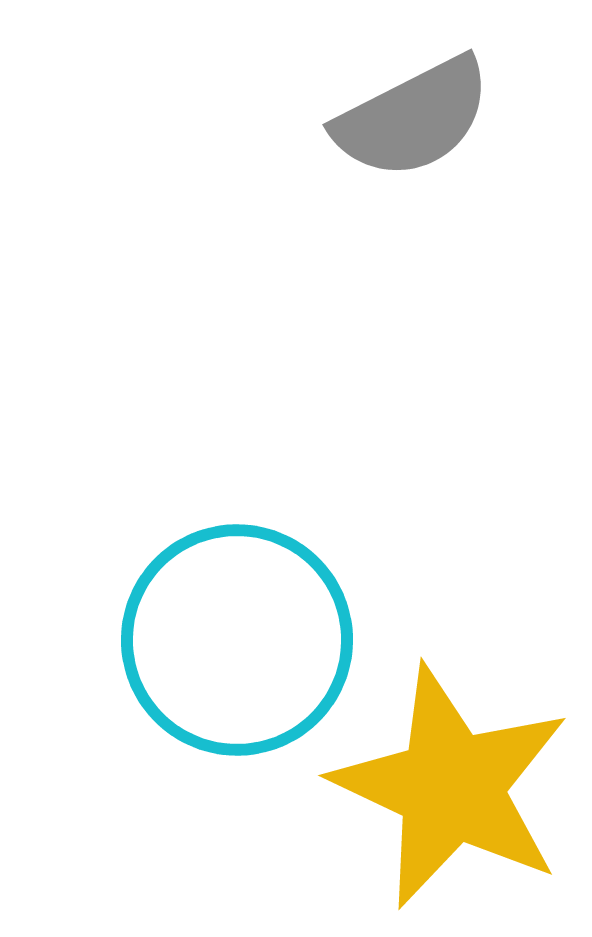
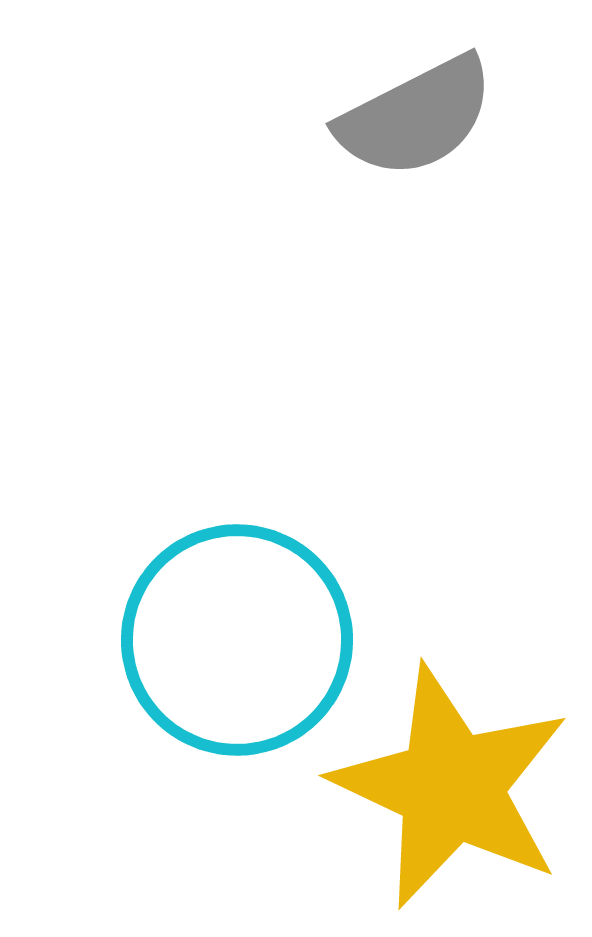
gray semicircle: moved 3 px right, 1 px up
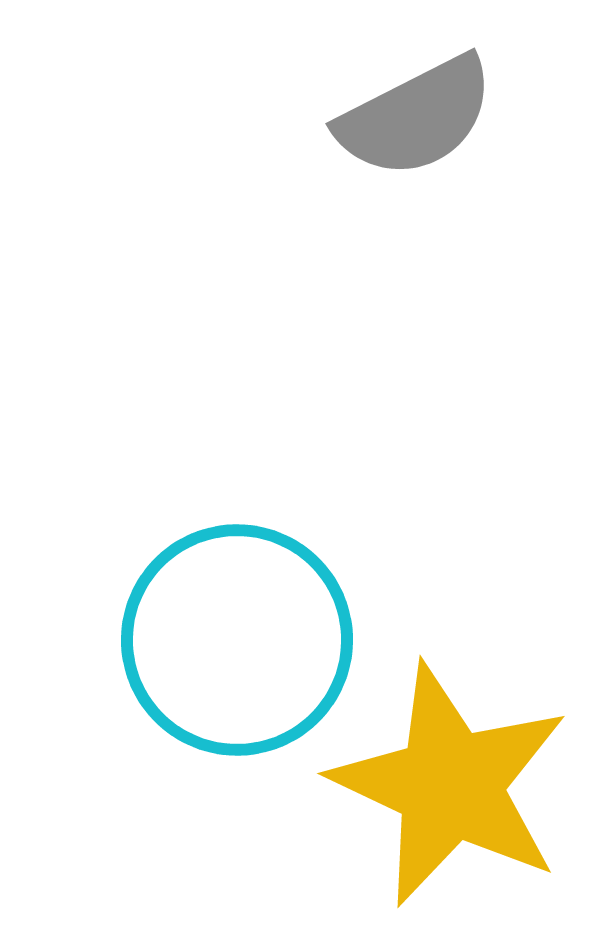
yellow star: moved 1 px left, 2 px up
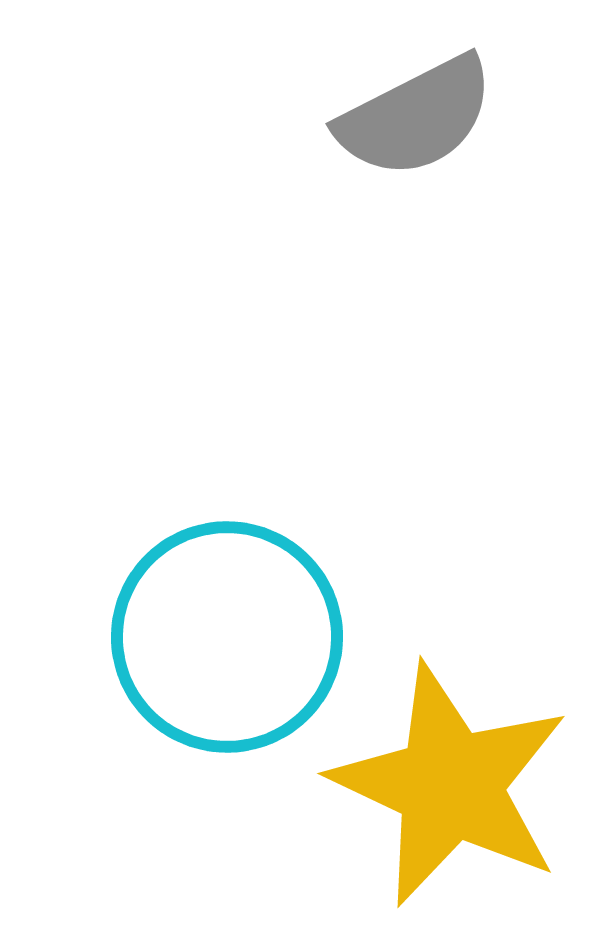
cyan circle: moved 10 px left, 3 px up
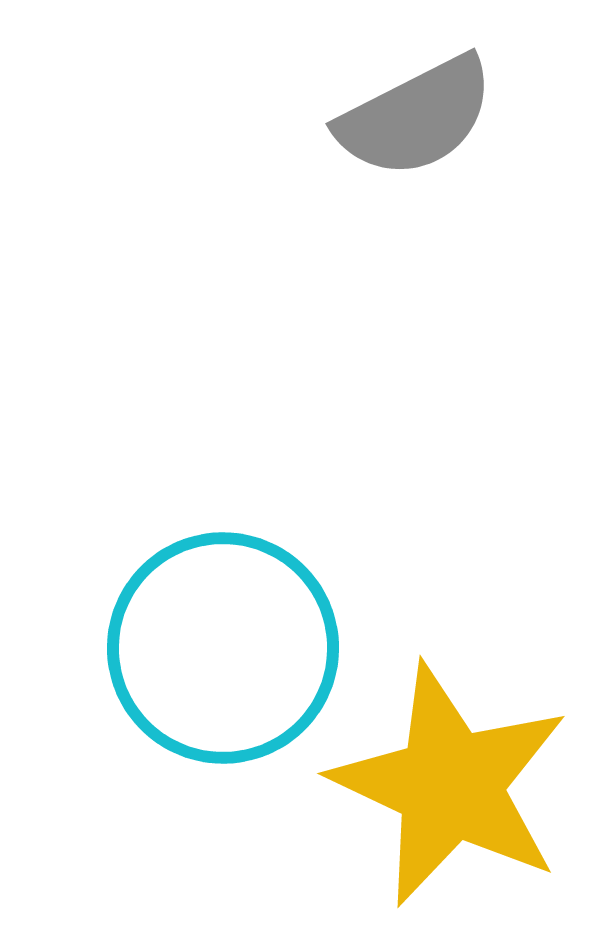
cyan circle: moved 4 px left, 11 px down
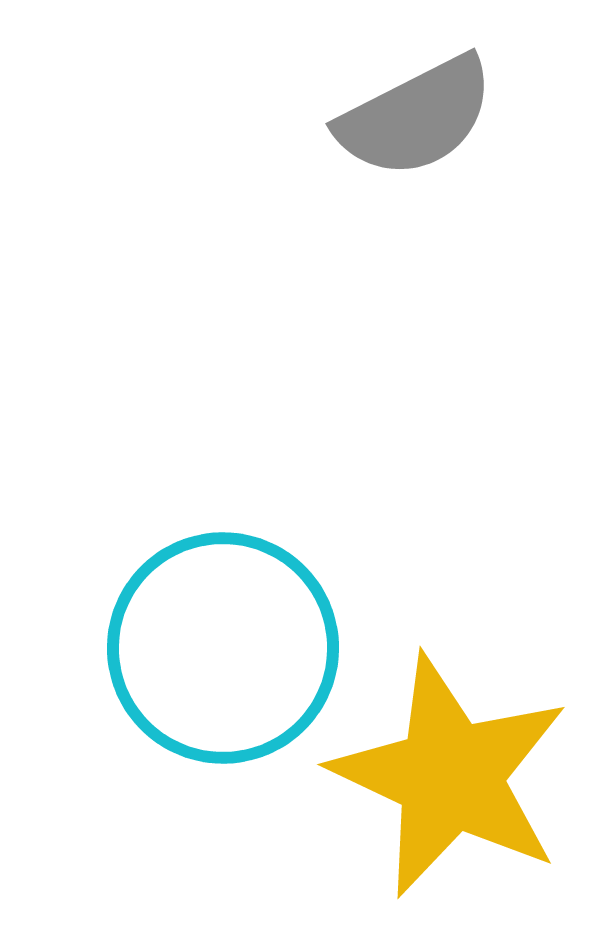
yellow star: moved 9 px up
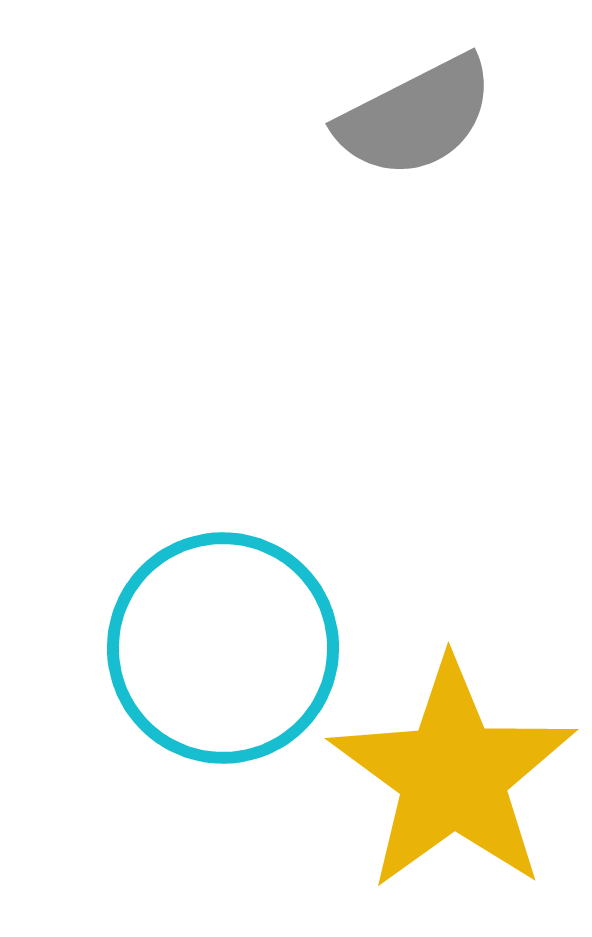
yellow star: moved 3 px right, 1 px up; rotated 11 degrees clockwise
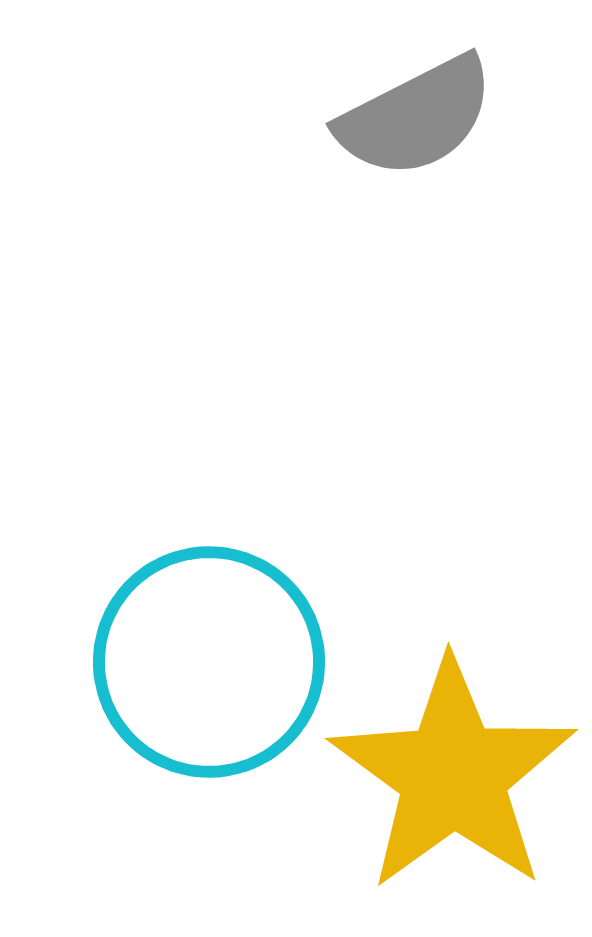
cyan circle: moved 14 px left, 14 px down
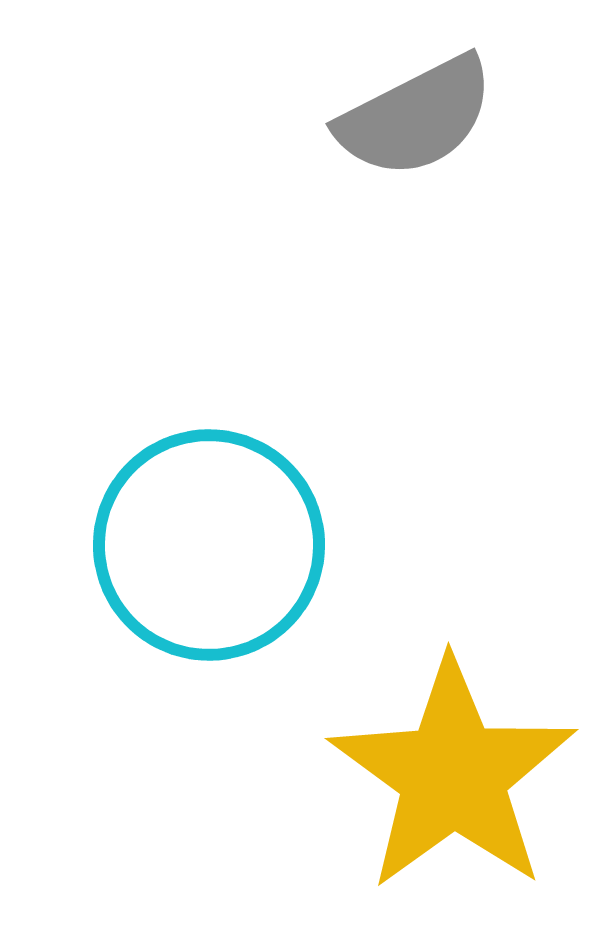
cyan circle: moved 117 px up
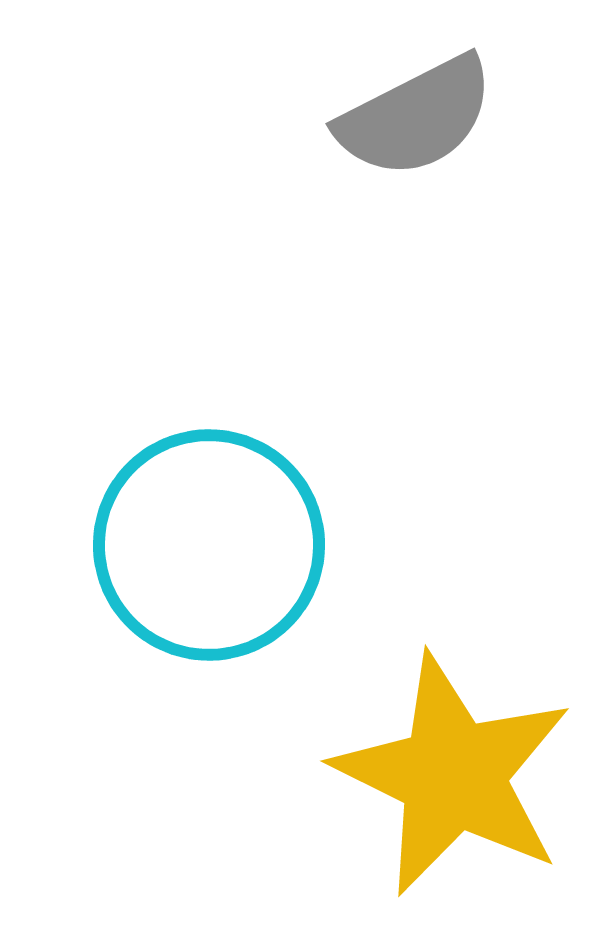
yellow star: rotated 10 degrees counterclockwise
